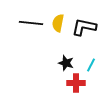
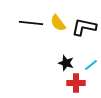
yellow semicircle: rotated 48 degrees counterclockwise
cyan line: rotated 24 degrees clockwise
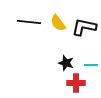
black line: moved 2 px left, 1 px up
cyan line: rotated 40 degrees clockwise
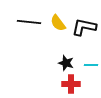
red cross: moved 5 px left, 1 px down
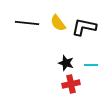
black line: moved 2 px left, 1 px down
red cross: rotated 12 degrees counterclockwise
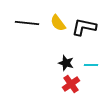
red cross: rotated 24 degrees counterclockwise
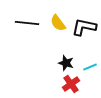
cyan line: moved 1 px left, 2 px down; rotated 24 degrees counterclockwise
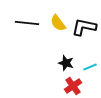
red cross: moved 2 px right, 2 px down
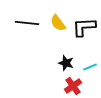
black L-shape: rotated 15 degrees counterclockwise
